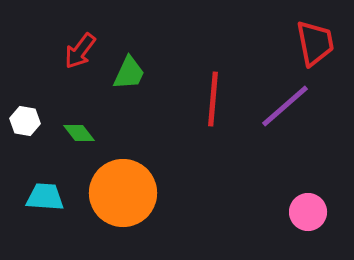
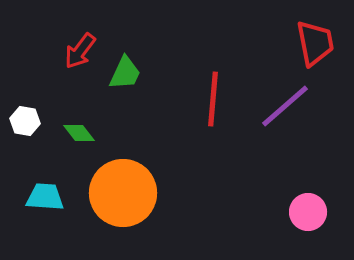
green trapezoid: moved 4 px left
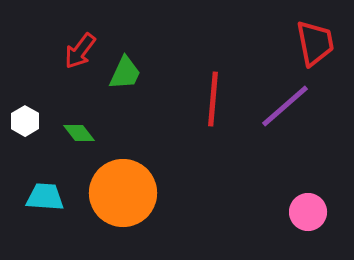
white hexagon: rotated 20 degrees clockwise
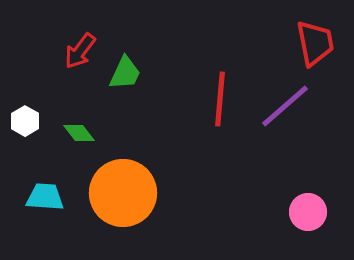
red line: moved 7 px right
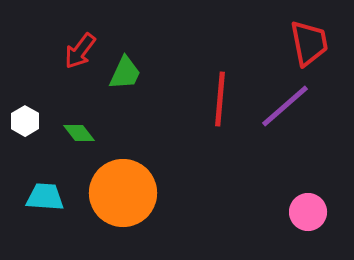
red trapezoid: moved 6 px left
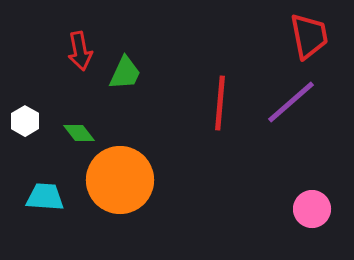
red trapezoid: moved 7 px up
red arrow: rotated 48 degrees counterclockwise
red line: moved 4 px down
purple line: moved 6 px right, 4 px up
orange circle: moved 3 px left, 13 px up
pink circle: moved 4 px right, 3 px up
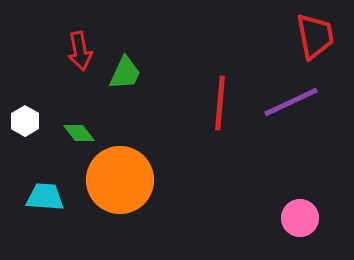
red trapezoid: moved 6 px right
purple line: rotated 16 degrees clockwise
pink circle: moved 12 px left, 9 px down
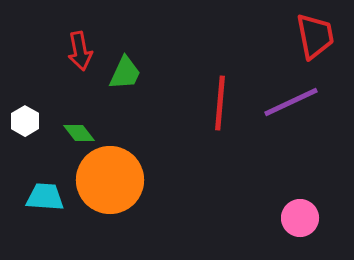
orange circle: moved 10 px left
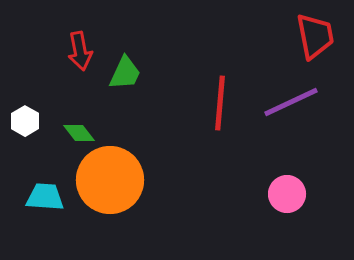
pink circle: moved 13 px left, 24 px up
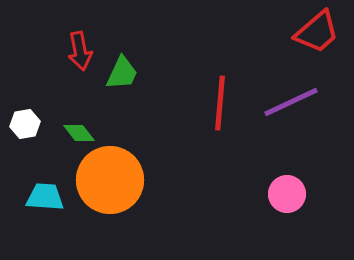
red trapezoid: moved 2 px right, 4 px up; rotated 60 degrees clockwise
green trapezoid: moved 3 px left
white hexagon: moved 3 px down; rotated 20 degrees clockwise
